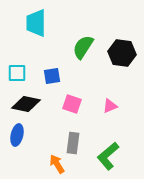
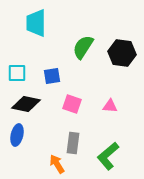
pink triangle: rotated 28 degrees clockwise
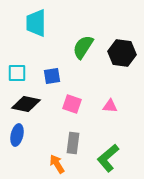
green L-shape: moved 2 px down
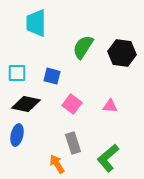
blue square: rotated 24 degrees clockwise
pink square: rotated 18 degrees clockwise
gray rectangle: rotated 25 degrees counterclockwise
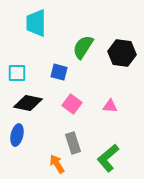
blue square: moved 7 px right, 4 px up
black diamond: moved 2 px right, 1 px up
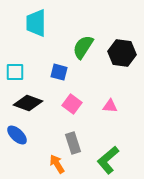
cyan square: moved 2 px left, 1 px up
black diamond: rotated 8 degrees clockwise
blue ellipse: rotated 60 degrees counterclockwise
green L-shape: moved 2 px down
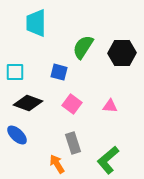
black hexagon: rotated 8 degrees counterclockwise
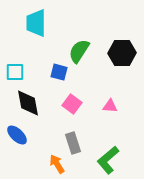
green semicircle: moved 4 px left, 4 px down
black diamond: rotated 60 degrees clockwise
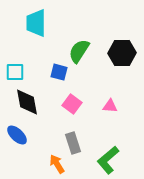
black diamond: moved 1 px left, 1 px up
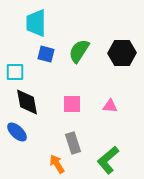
blue square: moved 13 px left, 18 px up
pink square: rotated 36 degrees counterclockwise
blue ellipse: moved 3 px up
